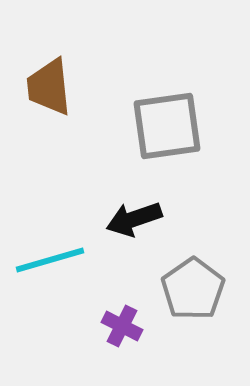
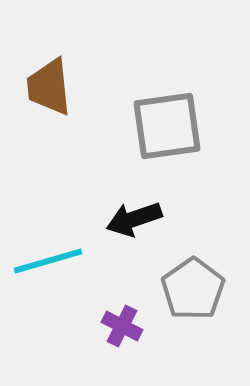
cyan line: moved 2 px left, 1 px down
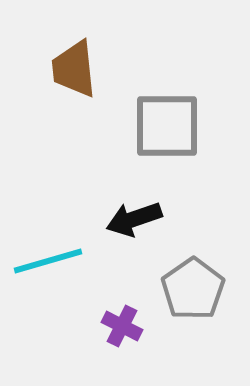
brown trapezoid: moved 25 px right, 18 px up
gray square: rotated 8 degrees clockwise
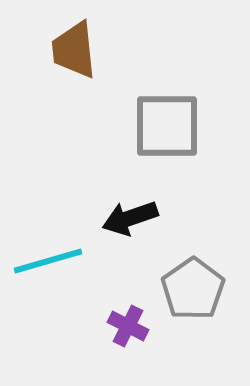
brown trapezoid: moved 19 px up
black arrow: moved 4 px left, 1 px up
purple cross: moved 6 px right
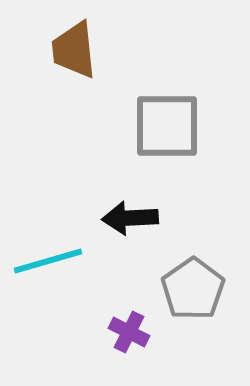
black arrow: rotated 16 degrees clockwise
purple cross: moved 1 px right, 6 px down
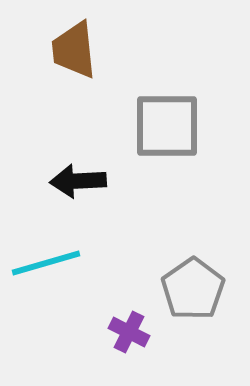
black arrow: moved 52 px left, 37 px up
cyan line: moved 2 px left, 2 px down
